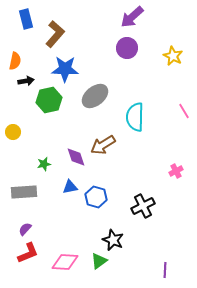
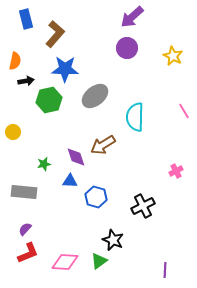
blue triangle: moved 6 px up; rotated 14 degrees clockwise
gray rectangle: rotated 10 degrees clockwise
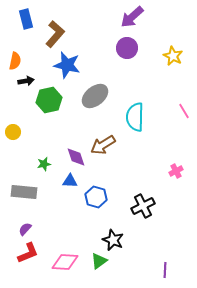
blue star: moved 2 px right, 4 px up; rotated 12 degrees clockwise
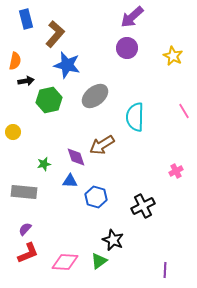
brown arrow: moved 1 px left
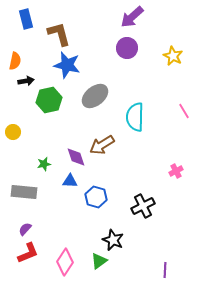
brown L-shape: moved 4 px right; rotated 56 degrees counterclockwise
pink diamond: rotated 60 degrees counterclockwise
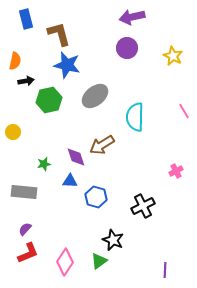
purple arrow: rotated 30 degrees clockwise
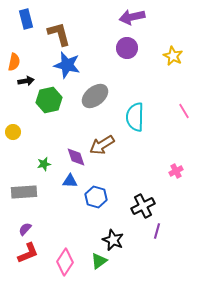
orange semicircle: moved 1 px left, 1 px down
gray rectangle: rotated 10 degrees counterclockwise
purple line: moved 8 px left, 39 px up; rotated 14 degrees clockwise
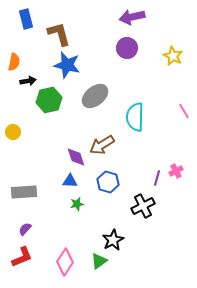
black arrow: moved 2 px right
green star: moved 33 px right, 40 px down
blue hexagon: moved 12 px right, 15 px up
purple line: moved 53 px up
black star: rotated 20 degrees clockwise
red L-shape: moved 6 px left, 4 px down
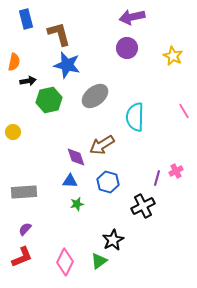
pink diamond: rotated 8 degrees counterclockwise
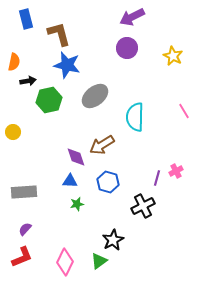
purple arrow: rotated 15 degrees counterclockwise
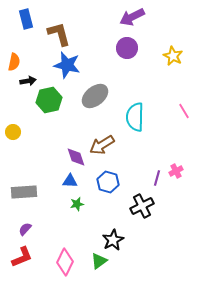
black cross: moved 1 px left
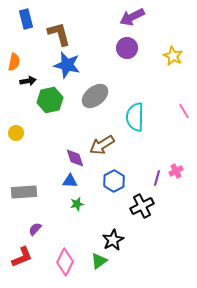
green hexagon: moved 1 px right
yellow circle: moved 3 px right, 1 px down
purple diamond: moved 1 px left, 1 px down
blue hexagon: moved 6 px right, 1 px up; rotated 15 degrees clockwise
purple semicircle: moved 10 px right
